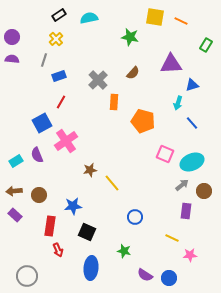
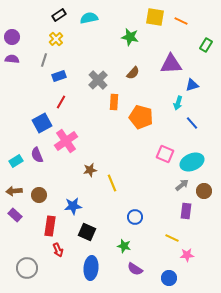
orange pentagon at (143, 121): moved 2 px left, 4 px up
yellow line at (112, 183): rotated 18 degrees clockwise
green star at (124, 251): moved 5 px up
pink star at (190, 255): moved 3 px left
purple semicircle at (145, 275): moved 10 px left, 6 px up
gray circle at (27, 276): moved 8 px up
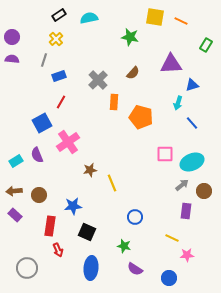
pink cross at (66, 141): moved 2 px right, 1 px down
pink square at (165, 154): rotated 24 degrees counterclockwise
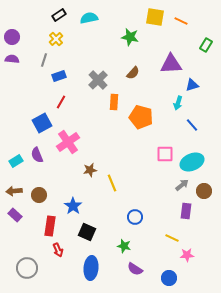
blue line at (192, 123): moved 2 px down
blue star at (73, 206): rotated 30 degrees counterclockwise
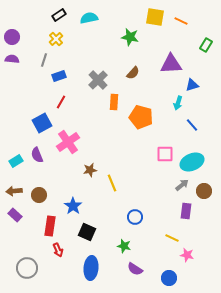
pink star at (187, 255): rotated 16 degrees clockwise
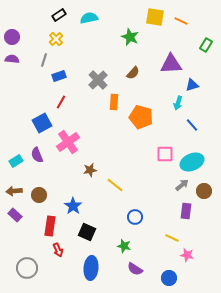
green star at (130, 37): rotated 12 degrees clockwise
yellow line at (112, 183): moved 3 px right, 2 px down; rotated 30 degrees counterclockwise
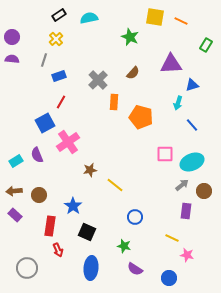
blue square at (42, 123): moved 3 px right
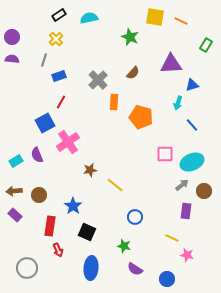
blue circle at (169, 278): moved 2 px left, 1 px down
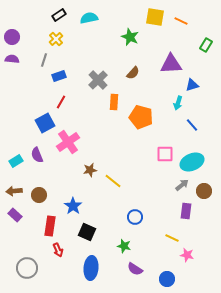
yellow line at (115, 185): moved 2 px left, 4 px up
